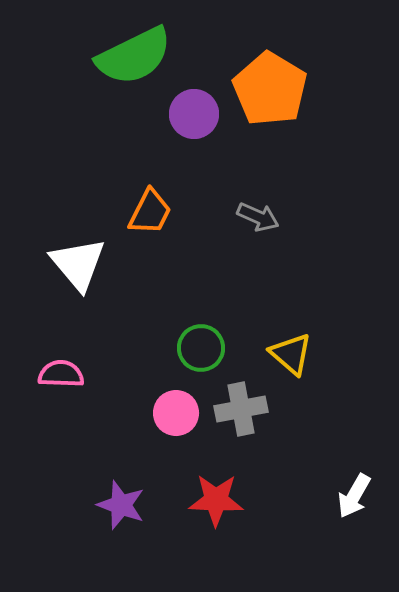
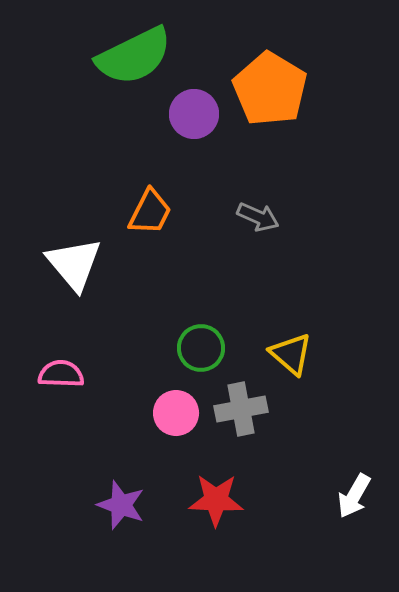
white triangle: moved 4 px left
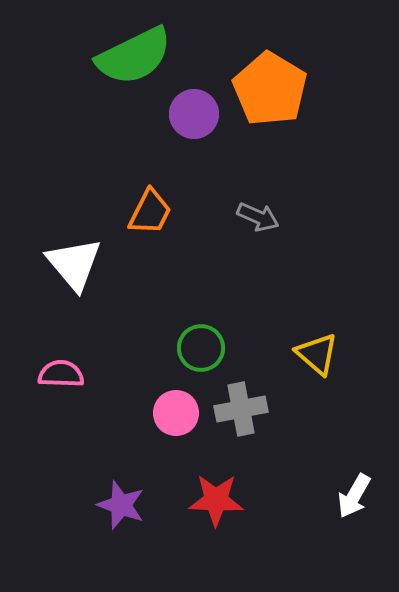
yellow triangle: moved 26 px right
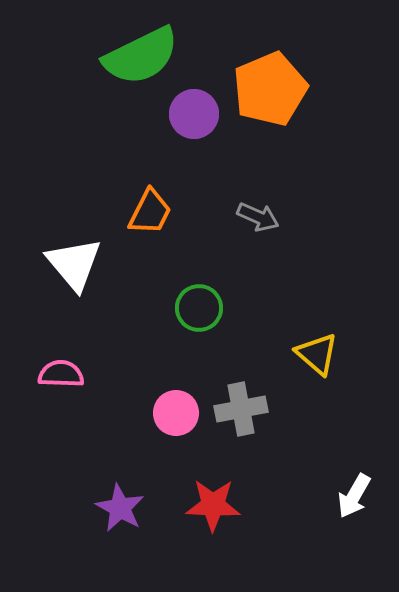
green semicircle: moved 7 px right
orange pentagon: rotated 18 degrees clockwise
green circle: moved 2 px left, 40 px up
red star: moved 3 px left, 5 px down
purple star: moved 1 px left, 3 px down; rotated 9 degrees clockwise
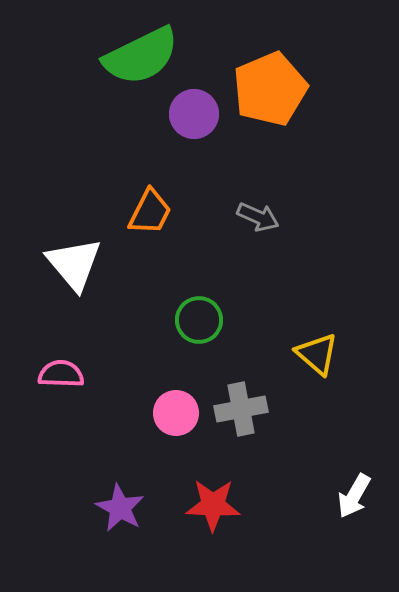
green circle: moved 12 px down
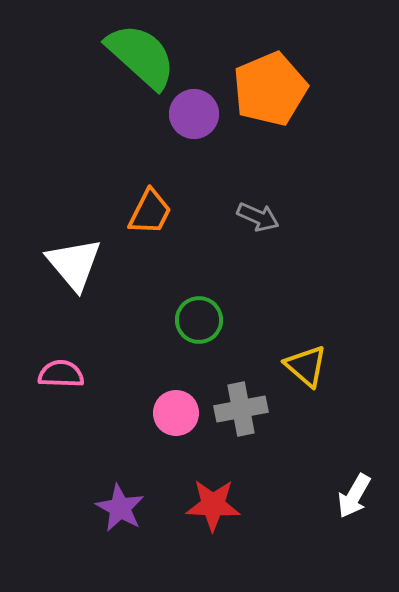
green semicircle: rotated 112 degrees counterclockwise
yellow triangle: moved 11 px left, 12 px down
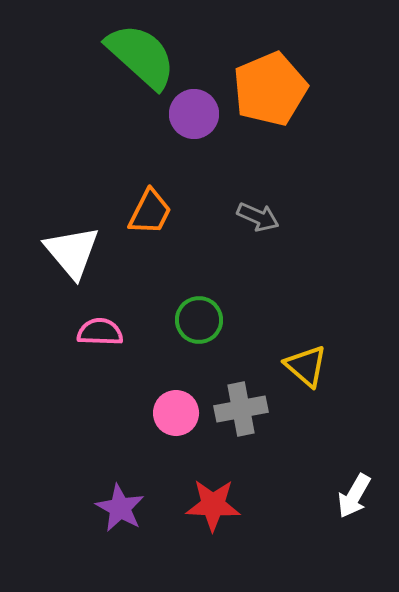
white triangle: moved 2 px left, 12 px up
pink semicircle: moved 39 px right, 42 px up
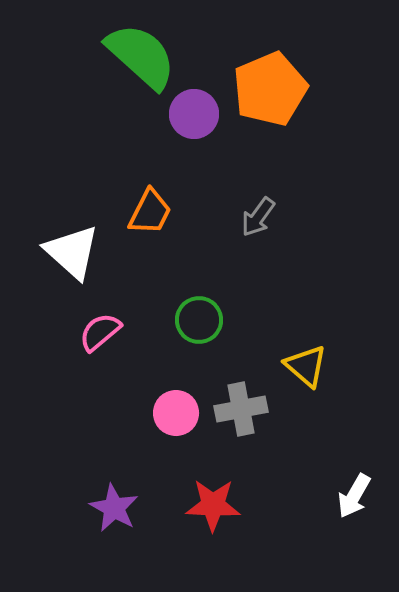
gray arrow: rotated 102 degrees clockwise
white triangle: rotated 8 degrees counterclockwise
pink semicircle: rotated 42 degrees counterclockwise
purple star: moved 6 px left
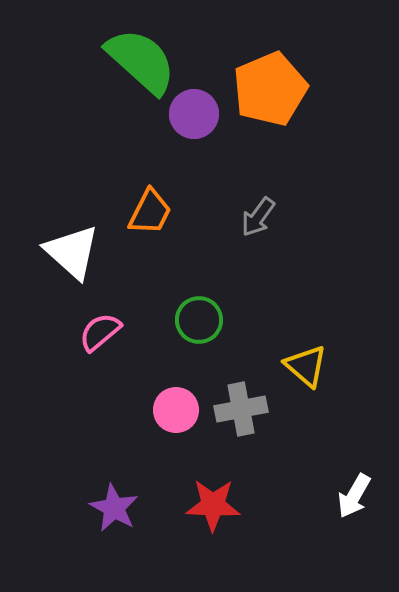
green semicircle: moved 5 px down
pink circle: moved 3 px up
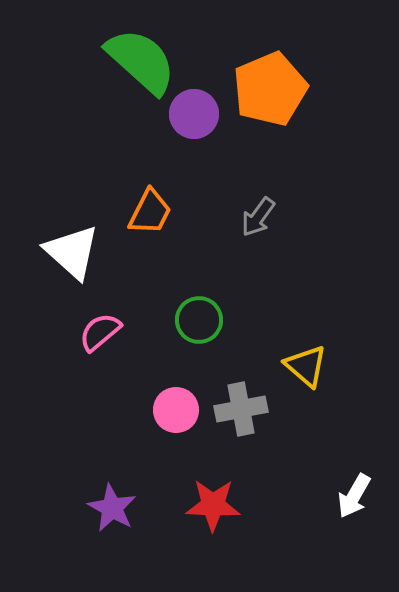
purple star: moved 2 px left
